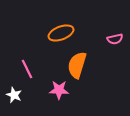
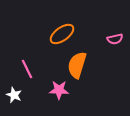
orange ellipse: moved 1 px right, 1 px down; rotated 15 degrees counterclockwise
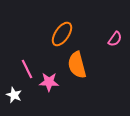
orange ellipse: rotated 20 degrees counterclockwise
pink semicircle: rotated 42 degrees counterclockwise
orange semicircle: rotated 32 degrees counterclockwise
pink star: moved 10 px left, 8 px up
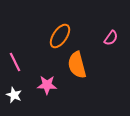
orange ellipse: moved 2 px left, 2 px down
pink semicircle: moved 4 px left, 1 px up
pink line: moved 12 px left, 7 px up
pink star: moved 2 px left, 3 px down
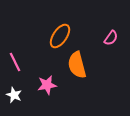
pink star: rotated 12 degrees counterclockwise
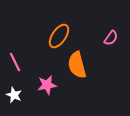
orange ellipse: moved 1 px left
